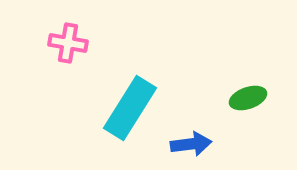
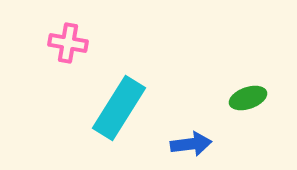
cyan rectangle: moved 11 px left
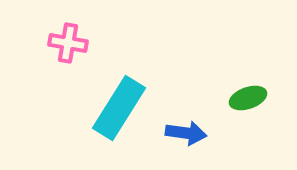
blue arrow: moved 5 px left, 11 px up; rotated 15 degrees clockwise
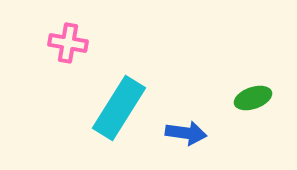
green ellipse: moved 5 px right
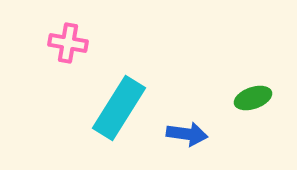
blue arrow: moved 1 px right, 1 px down
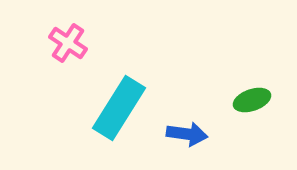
pink cross: rotated 24 degrees clockwise
green ellipse: moved 1 px left, 2 px down
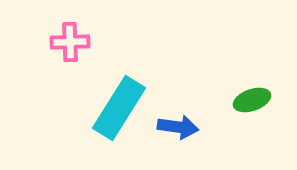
pink cross: moved 2 px right, 1 px up; rotated 36 degrees counterclockwise
blue arrow: moved 9 px left, 7 px up
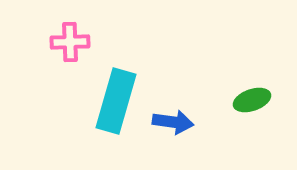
cyan rectangle: moved 3 px left, 7 px up; rotated 16 degrees counterclockwise
blue arrow: moved 5 px left, 5 px up
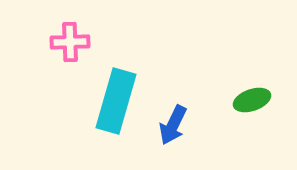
blue arrow: moved 3 px down; rotated 108 degrees clockwise
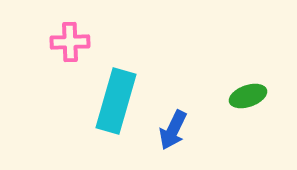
green ellipse: moved 4 px left, 4 px up
blue arrow: moved 5 px down
